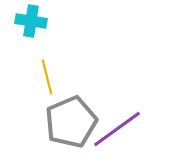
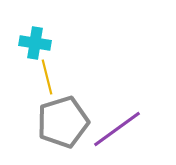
cyan cross: moved 4 px right, 22 px down
gray pentagon: moved 8 px left; rotated 6 degrees clockwise
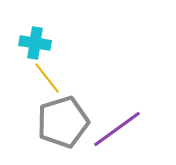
yellow line: moved 1 px down; rotated 24 degrees counterclockwise
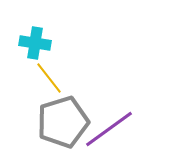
yellow line: moved 2 px right
purple line: moved 8 px left
